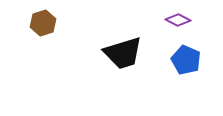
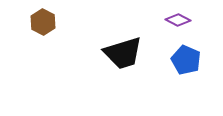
brown hexagon: moved 1 px up; rotated 15 degrees counterclockwise
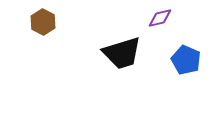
purple diamond: moved 18 px left, 2 px up; rotated 40 degrees counterclockwise
black trapezoid: moved 1 px left
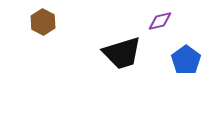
purple diamond: moved 3 px down
blue pentagon: rotated 12 degrees clockwise
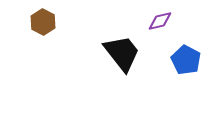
black trapezoid: rotated 111 degrees counterclockwise
blue pentagon: rotated 8 degrees counterclockwise
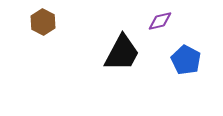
black trapezoid: rotated 66 degrees clockwise
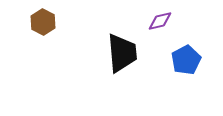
black trapezoid: rotated 33 degrees counterclockwise
blue pentagon: rotated 16 degrees clockwise
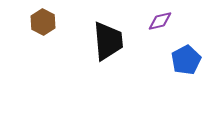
black trapezoid: moved 14 px left, 12 px up
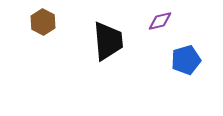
blue pentagon: rotated 12 degrees clockwise
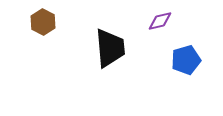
black trapezoid: moved 2 px right, 7 px down
